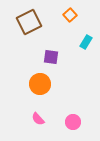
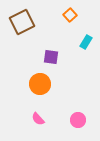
brown square: moved 7 px left
pink circle: moved 5 px right, 2 px up
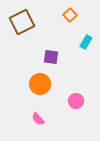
pink circle: moved 2 px left, 19 px up
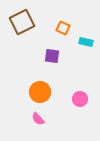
orange square: moved 7 px left, 13 px down; rotated 24 degrees counterclockwise
cyan rectangle: rotated 72 degrees clockwise
purple square: moved 1 px right, 1 px up
orange circle: moved 8 px down
pink circle: moved 4 px right, 2 px up
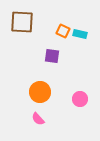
brown square: rotated 30 degrees clockwise
orange square: moved 3 px down
cyan rectangle: moved 6 px left, 8 px up
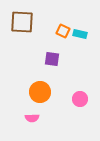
purple square: moved 3 px down
pink semicircle: moved 6 px left, 1 px up; rotated 48 degrees counterclockwise
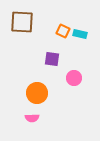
orange circle: moved 3 px left, 1 px down
pink circle: moved 6 px left, 21 px up
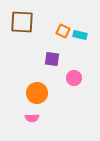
cyan rectangle: moved 1 px down
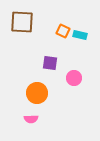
purple square: moved 2 px left, 4 px down
pink semicircle: moved 1 px left, 1 px down
